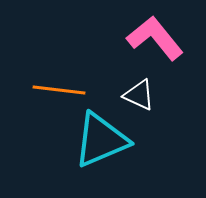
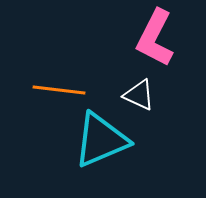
pink L-shape: rotated 114 degrees counterclockwise
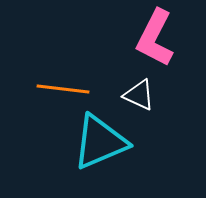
orange line: moved 4 px right, 1 px up
cyan triangle: moved 1 px left, 2 px down
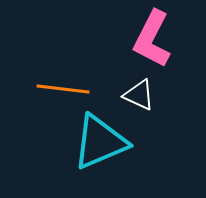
pink L-shape: moved 3 px left, 1 px down
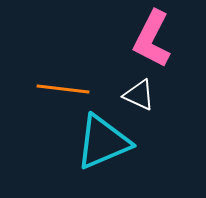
cyan triangle: moved 3 px right
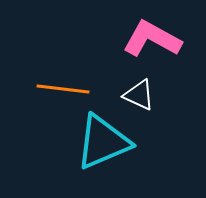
pink L-shape: rotated 92 degrees clockwise
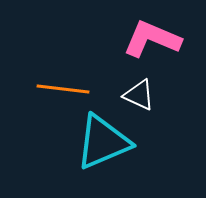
pink L-shape: rotated 6 degrees counterclockwise
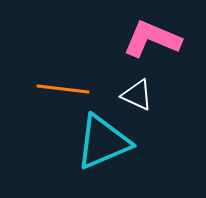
white triangle: moved 2 px left
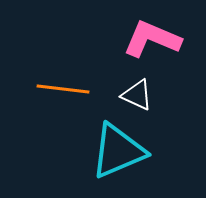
cyan triangle: moved 15 px right, 9 px down
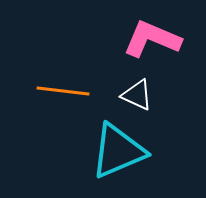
orange line: moved 2 px down
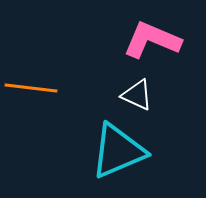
pink L-shape: moved 1 px down
orange line: moved 32 px left, 3 px up
